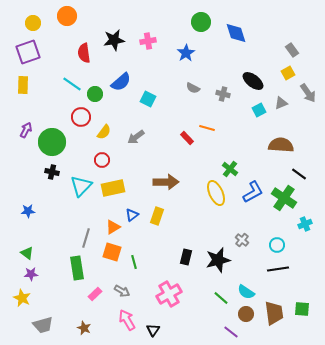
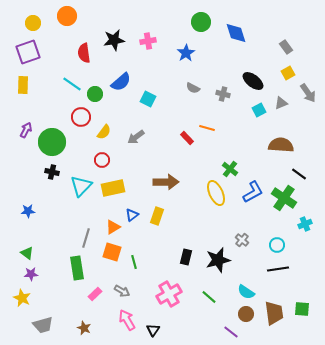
gray rectangle at (292, 50): moved 6 px left, 3 px up
green line at (221, 298): moved 12 px left, 1 px up
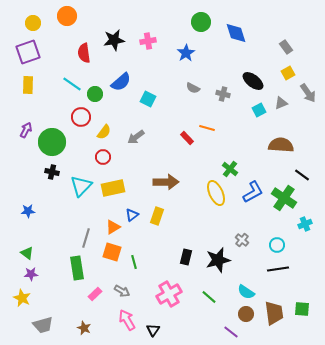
yellow rectangle at (23, 85): moved 5 px right
red circle at (102, 160): moved 1 px right, 3 px up
black line at (299, 174): moved 3 px right, 1 px down
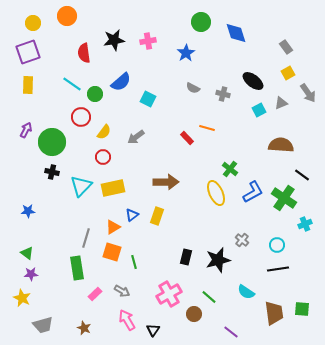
brown circle at (246, 314): moved 52 px left
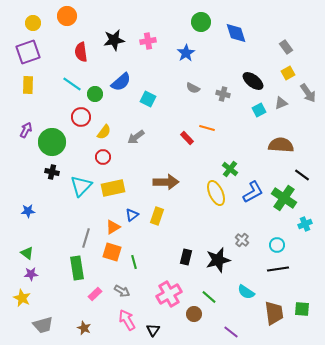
red semicircle at (84, 53): moved 3 px left, 1 px up
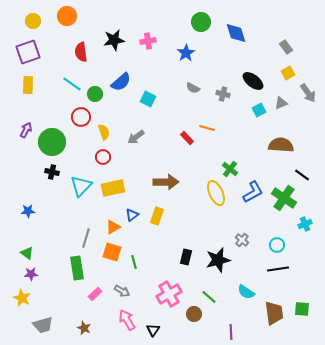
yellow circle at (33, 23): moved 2 px up
yellow semicircle at (104, 132): rotated 56 degrees counterclockwise
purple line at (231, 332): rotated 49 degrees clockwise
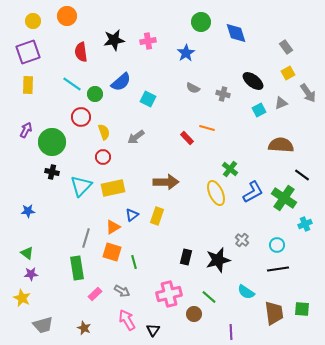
pink cross at (169, 294): rotated 15 degrees clockwise
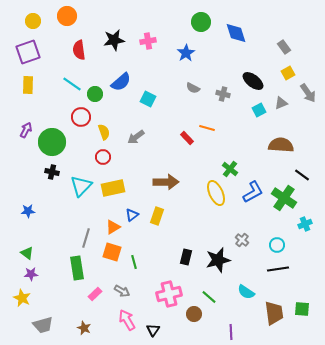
gray rectangle at (286, 47): moved 2 px left
red semicircle at (81, 52): moved 2 px left, 2 px up
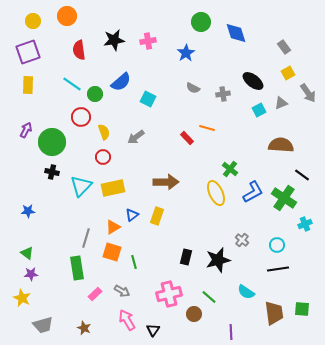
gray cross at (223, 94): rotated 24 degrees counterclockwise
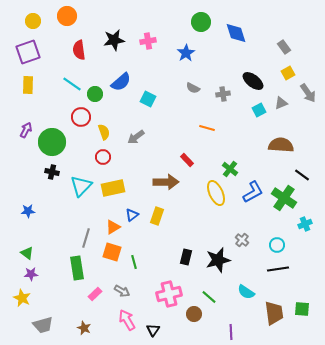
red rectangle at (187, 138): moved 22 px down
